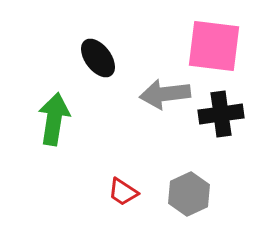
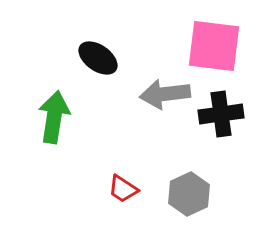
black ellipse: rotated 18 degrees counterclockwise
green arrow: moved 2 px up
red trapezoid: moved 3 px up
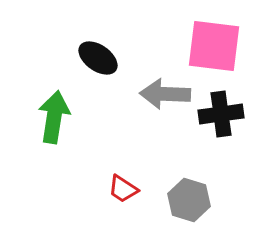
gray arrow: rotated 9 degrees clockwise
gray hexagon: moved 6 px down; rotated 18 degrees counterclockwise
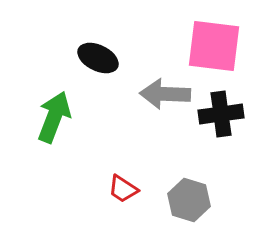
black ellipse: rotated 9 degrees counterclockwise
green arrow: rotated 12 degrees clockwise
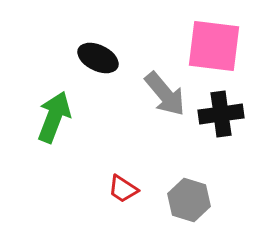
gray arrow: rotated 132 degrees counterclockwise
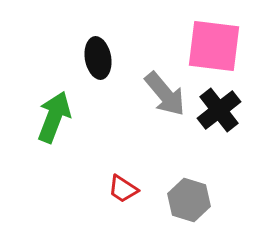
black ellipse: rotated 54 degrees clockwise
black cross: moved 2 px left, 4 px up; rotated 30 degrees counterclockwise
